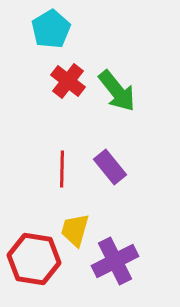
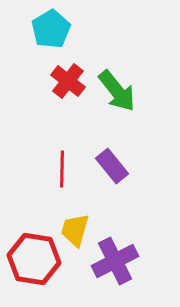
purple rectangle: moved 2 px right, 1 px up
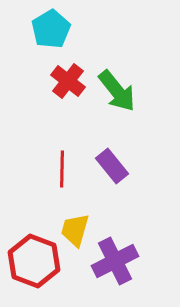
red hexagon: moved 2 px down; rotated 12 degrees clockwise
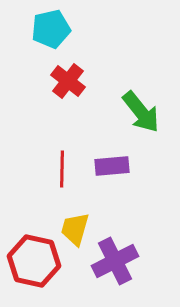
cyan pentagon: rotated 18 degrees clockwise
green arrow: moved 24 px right, 21 px down
purple rectangle: rotated 56 degrees counterclockwise
yellow trapezoid: moved 1 px up
red hexagon: rotated 9 degrees counterclockwise
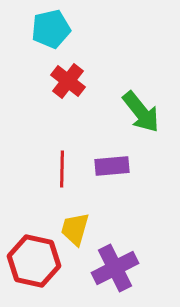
purple cross: moved 7 px down
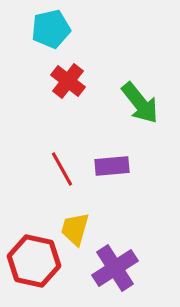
green arrow: moved 1 px left, 9 px up
red line: rotated 30 degrees counterclockwise
purple cross: rotated 6 degrees counterclockwise
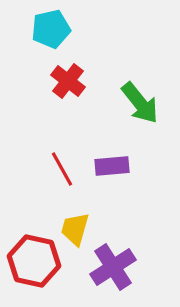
purple cross: moved 2 px left, 1 px up
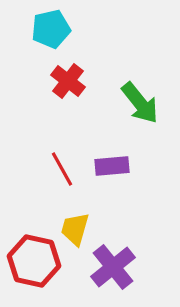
purple cross: rotated 6 degrees counterclockwise
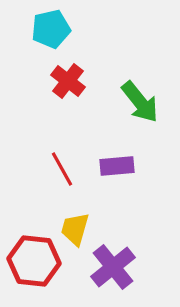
green arrow: moved 1 px up
purple rectangle: moved 5 px right
red hexagon: rotated 6 degrees counterclockwise
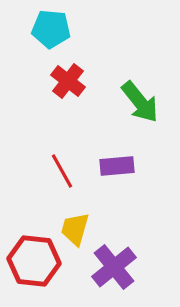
cyan pentagon: rotated 18 degrees clockwise
red line: moved 2 px down
purple cross: moved 1 px right
